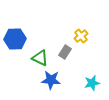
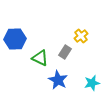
blue star: moved 7 px right; rotated 24 degrees clockwise
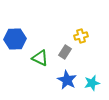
yellow cross: rotated 24 degrees clockwise
blue star: moved 9 px right
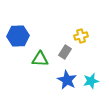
blue hexagon: moved 3 px right, 3 px up
green triangle: moved 1 px down; rotated 24 degrees counterclockwise
cyan star: moved 1 px left, 2 px up
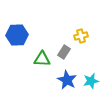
blue hexagon: moved 1 px left, 1 px up
gray rectangle: moved 1 px left
green triangle: moved 2 px right
